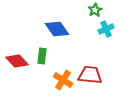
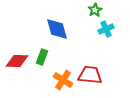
blue diamond: rotated 20 degrees clockwise
green rectangle: moved 1 px down; rotated 14 degrees clockwise
red diamond: rotated 45 degrees counterclockwise
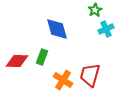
red trapezoid: rotated 80 degrees counterclockwise
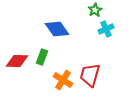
blue diamond: rotated 20 degrees counterclockwise
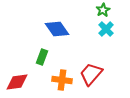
green star: moved 8 px right
cyan cross: rotated 21 degrees counterclockwise
red diamond: moved 21 px down; rotated 10 degrees counterclockwise
red trapezoid: moved 1 px right, 1 px up; rotated 25 degrees clockwise
orange cross: moved 1 px left; rotated 24 degrees counterclockwise
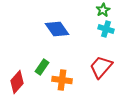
cyan cross: rotated 28 degrees counterclockwise
green rectangle: moved 10 px down; rotated 14 degrees clockwise
red trapezoid: moved 10 px right, 7 px up
red diamond: rotated 40 degrees counterclockwise
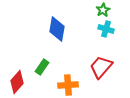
blue diamond: rotated 45 degrees clockwise
orange cross: moved 6 px right, 5 px down; rotated 12 degrees counterclockwise
